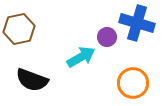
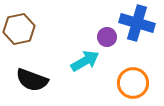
cyan arrow: moved 4 px right, 4 px down
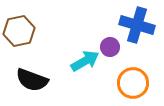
blue cross: moved 2 px down
brown hexagon: moved 2 px down
purple circle: moved 3 px right, 10 px down
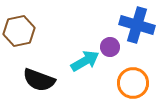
black semicircle: moved 7 px right
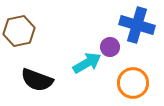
cyan arrow: moved 2 px right, 2 px down
black semicircle: moved 2 px left
